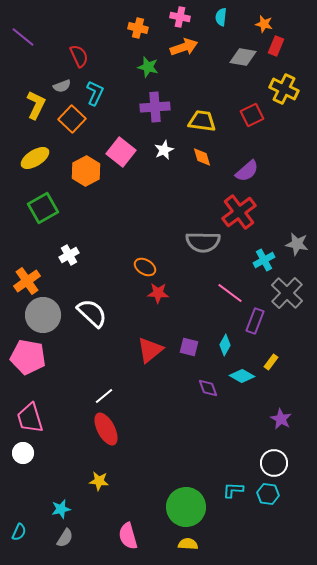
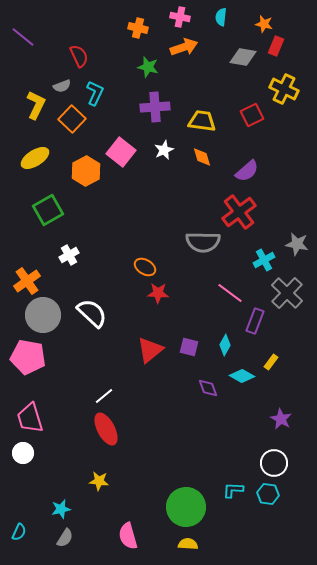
green square at (43, 208): moved 5 px right, 2 px down
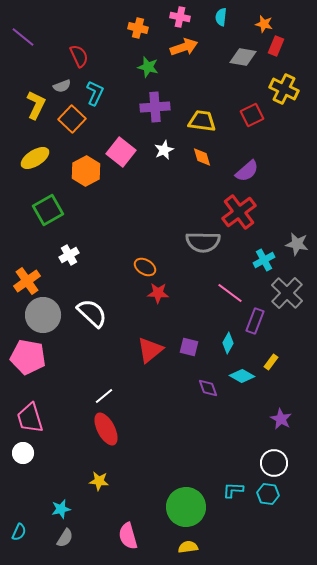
cyan diamond at (225, 345): moved 3 px right, 2 px up
yellow semicircle at (188, 544): moved 3 px down; rotated 12 degrees counterclockwise
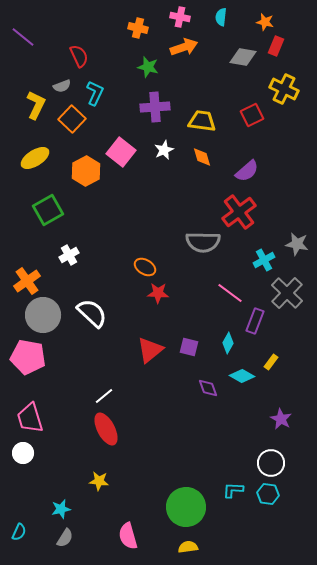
orange star at (264, 24): moved 1 px right, 2 px up
white circle at (274, 463): moved 3 px left
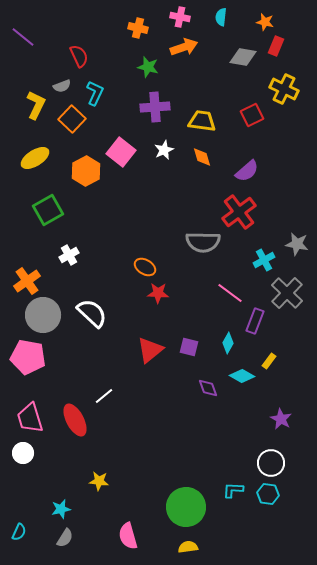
yellow rectangle at (271, 362): moved 2 px left, 1 px up
red ellipse at (106, 429): moved 31 px left, 9 px up
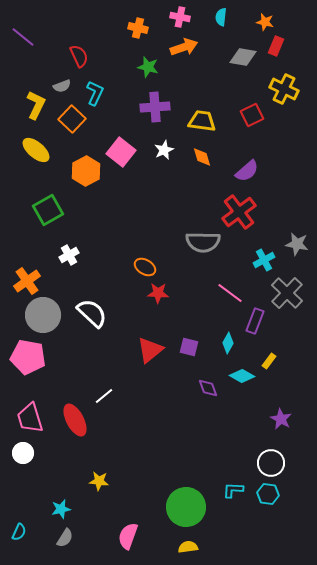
yellow ellipse at (35, 158): moved 1 px right, 8 px up; rotated 72 degrees clockwise
pink semicircle at (128, 536): rotated 36 degrees clockwise
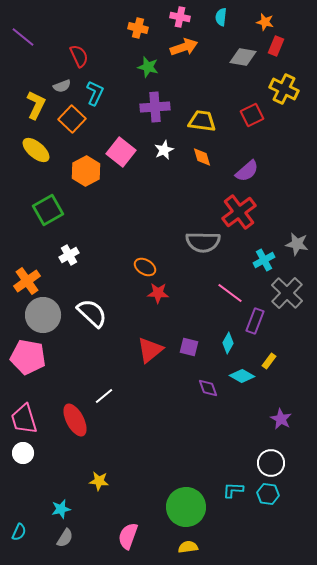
pink trapezoid at (30, 418): moved 6 px left, 1 px down
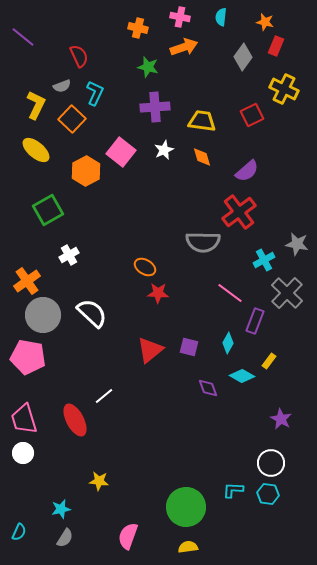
gray diamond at (243, 57): rotated 64 degrees counterclockwise
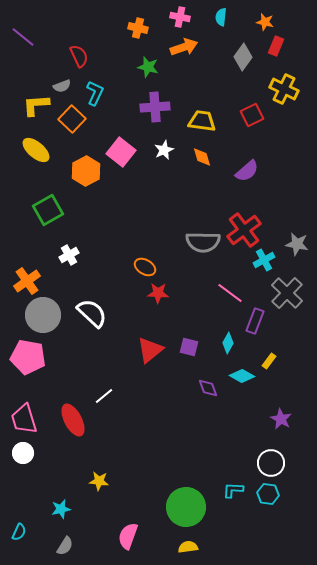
yellow L-shape at (36, 105): rotated 120 degrees counterclockwise
red cross at (239, 212): moved 5 px right, 18 px down
red ellipse at (75, 420): moved 2 px left
gray semicircle at (65, 538): moved 8 px down
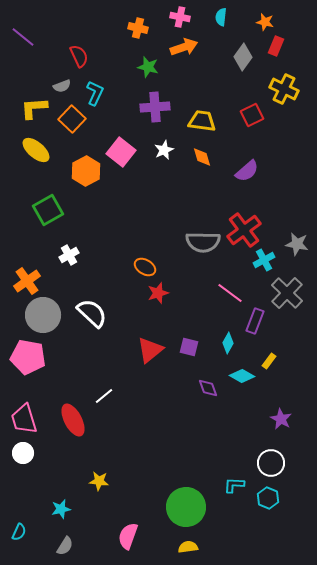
yellow L-shape at (36, 105): moved 2 px left, 3 px down
red star at (158, 293): rotated 20 degrees counterclockwise
cyan L-shape at (233, 490): moved 1 px right, 5 px up
cyan hexagon at (268, 494): moved 4 px down; rotated 15 degrees clockwise
